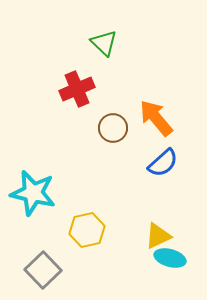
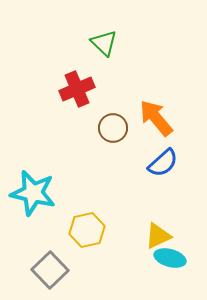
gray square: moved 7 px right
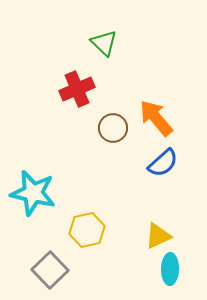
cyan ellipse: moved 11 px down; rotated 76 degrees clockwise
